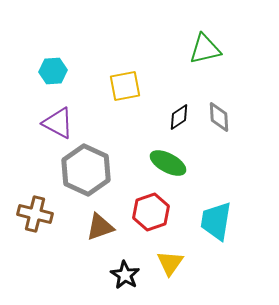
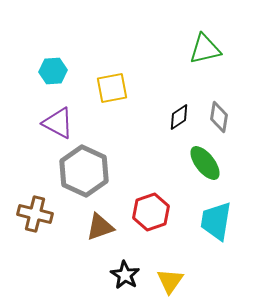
yellow square: moved 13 px left, 2 px down
gray diamond: rotated 12 degrees clockwise
green ellipse: moved 37 px right; rotated 24 degrees clockwise
gray hexagon: moved 2 px left, 1 px down
yellow triangle: moved 18 px down
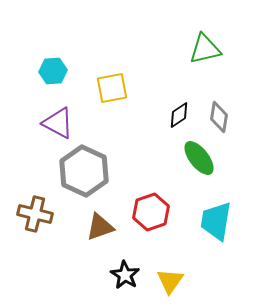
black diamond: moved 2 px up
green ellipse: moved 6 px left, 5 px up
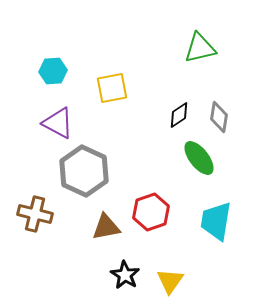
green triangle: moved 5 px left, 1 px up
brown triangle: moved 6 px right; rotated 8 degrees clockwise
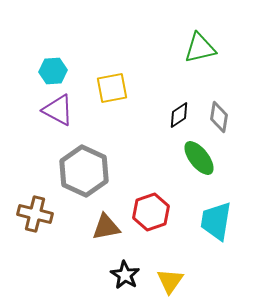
purple triangle: moved 13 px up
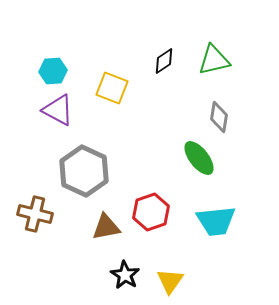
green triangle: moved 14 px right, 12 px down
yellow square: rotated 32 degrees clockwise
black diamond: moved 15 px left, 54 px up
cyan trapezoid: rotated 105 degrees counterclockwise
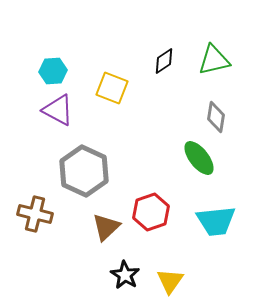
gray diamond: moved 3 px left
brown triangle: rotated 32 degrees counterclockwise
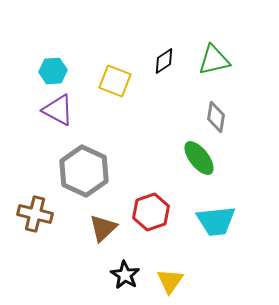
yellow square: moved 3 px right, 7 px up
brown triangle: moved 3 px left, 1 px down
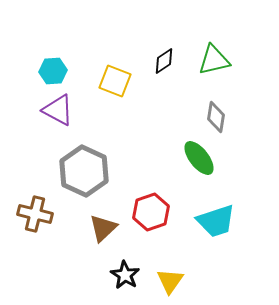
cyan trapezoid: rotated 12 degrees counterclockwise
